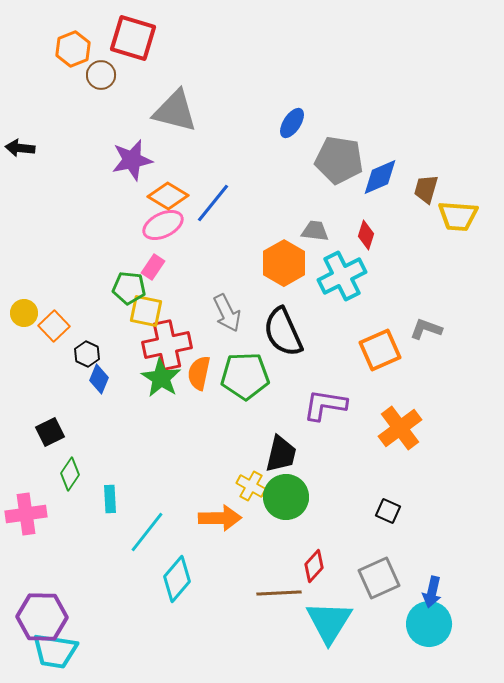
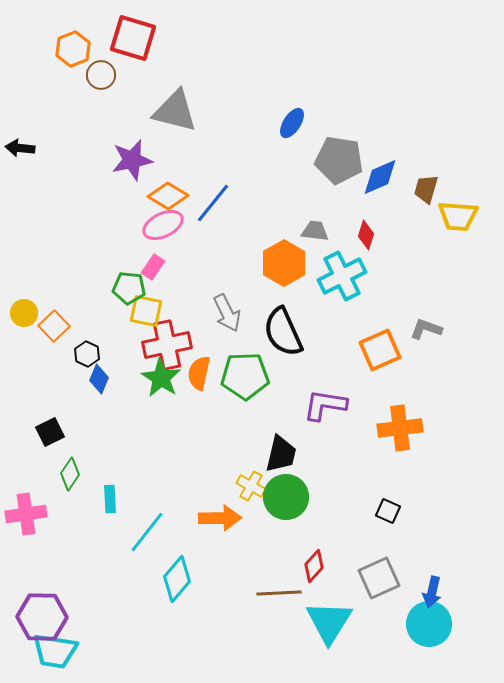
orange cross at (400, 428): rotated 30 degrees clockwise
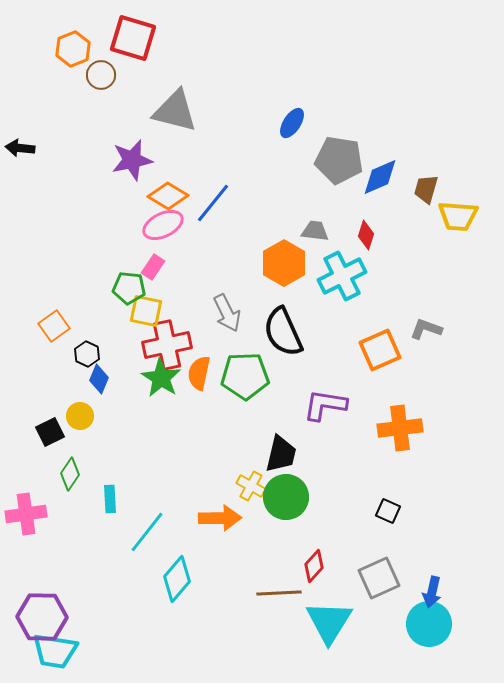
yellow circle at (24, 313): moved 56 px right, 103 px down
orange square at (54, 326): rotated 8 degrees clockwise
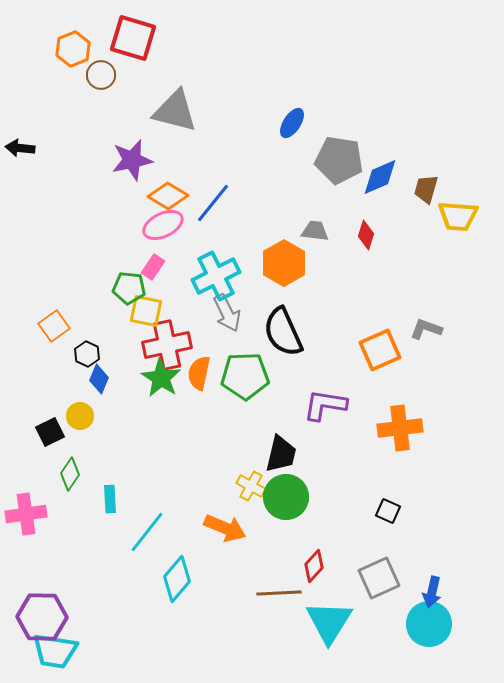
cyan cross at (342, 276): moved 126 px left
orange arrow at (220, 518): moved 5 px right, 10 px down; rotated 24 degrees clockwise
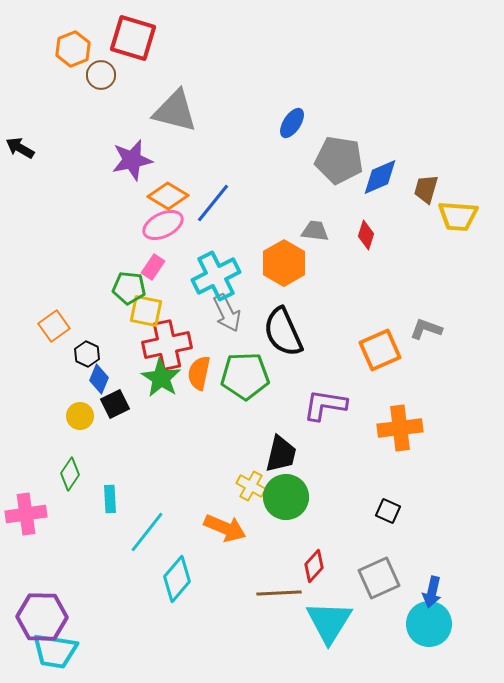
black arrow at (20, 148): rotated 24 degrees clockwise
black square at (50, 432): moved 65 px right, 28 px up
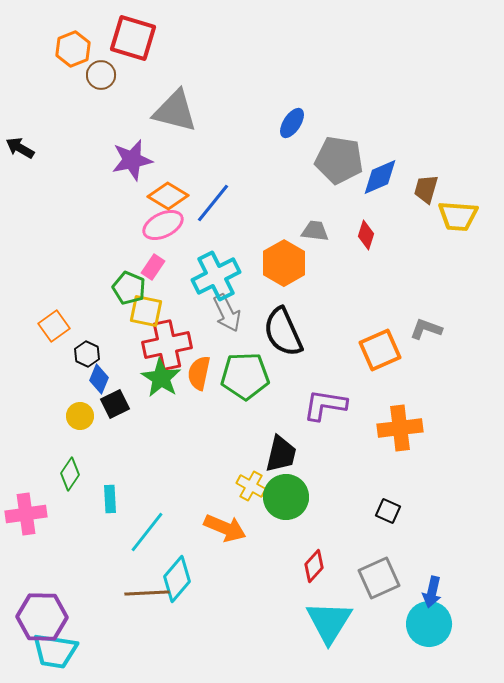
green pentagon at (129, 288): rotated 16 degrees clockwise
brown line at (279, 593): moved 132 px left
